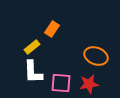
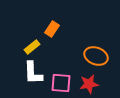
white L-shape: moved 1 px down
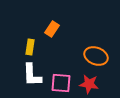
yellow rectangle: moved 2 px left; rotated 42 degrees counterclockwise
white L-shape: moved 1 px left, 2 px down
red star: rotated 18 degrees clockwise
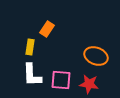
orange rectangle: moved 5 px left
pink square: moved 3 px up
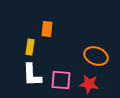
orange rectangle: rotated 28 degrees counterclockwise
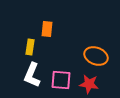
white L-shape: rotated 25 degrees clockwise
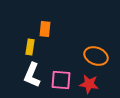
orange rectangle: moved 2 px left
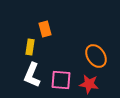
orange rectangle: rotated 21 degrees counterclockwise
orange ellipse: rotated 35 degrees clockwise
